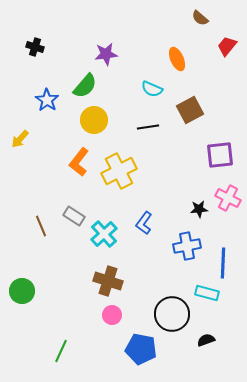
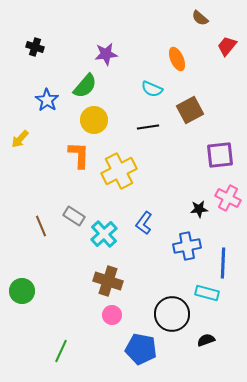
orange L-shape: moved 7 px up; rotated 144 degrees clockwise
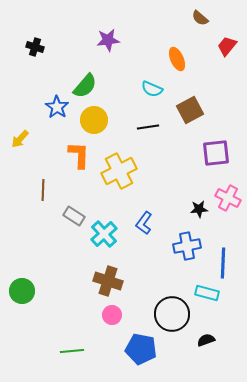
purple star: moved 2 px right, 14 px up
blue star: moved 10 px right, 7 px down
purple square: moved 4 px left, 2 px up
brown line: moved 2 px right, 36 px up; rotated 25 degrees clockwise
green line: moved 11 px right; rotated 60 degrees clockwise
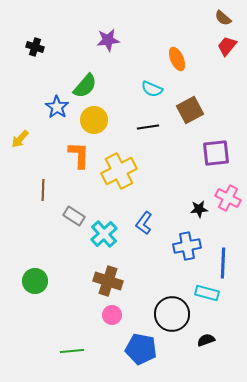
brown semicircle: moved 23 px right
green circle: moved 13 px right, 10 px up
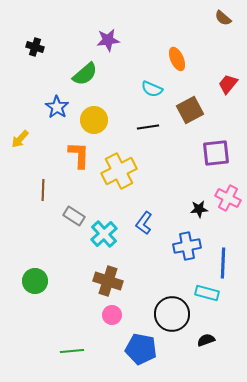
red trapezoid: moved 1 px right, 38 px down
green semicircle: moved 12 px up; rotated 8 degrees clockwise
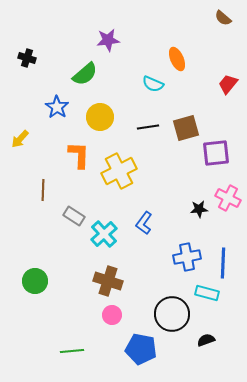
black cross: moved 8 px left, 11 px down
cyan semicircle: moved 1 px right, 5 px up
brown square: moved 4 px left, 18 px down; rotated 12 degrees clockwise
yellow circle: moved 6 px right, 3 px up
blue cross: moved 11 px down
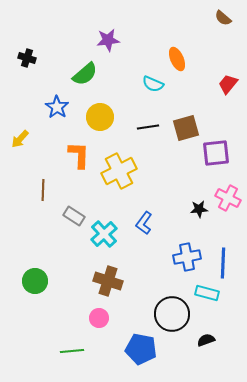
pink circle: moved 13 px left, 3 px down
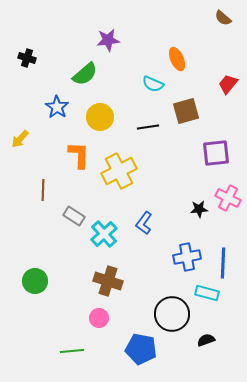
brown square: moved 17 px up
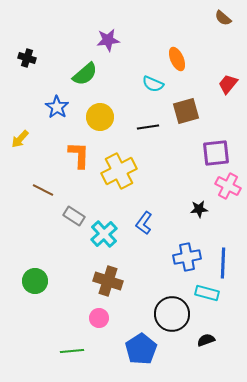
brown line: rotated 65 degrees counterclockwise
pink cross: moved 12 px up
blue pentagon: rotated 28 degrees clockwise
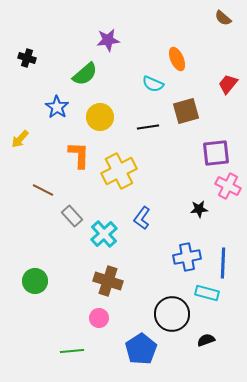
gray rectangle: moved 2 px left; rotated 15 degrees clockwise
blue L-shape: moved 2 px left, 5 px up
